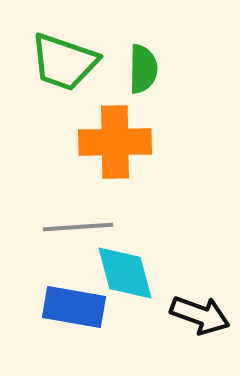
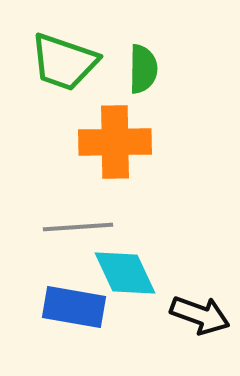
cyan diamond: rotated 10 degrees counterclockwise
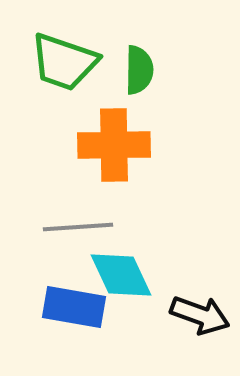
green semicircle: moved 4 px left, 1 px down
orange cross: moved 1 px left, 3 px down
cyan diamond: moved 4 px left, 2 px down
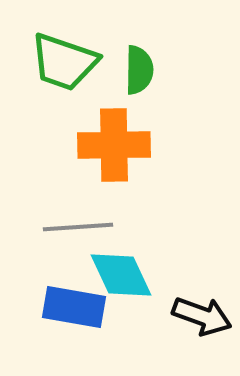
black arrow: moved 2 px right, 1 px down
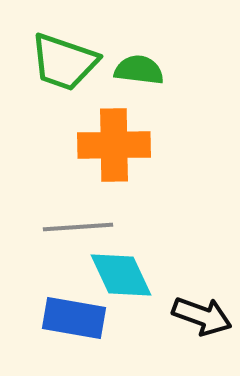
green semicircle: rotated 84 degrees counterclockwise
blue rectangle: moved 11 px down
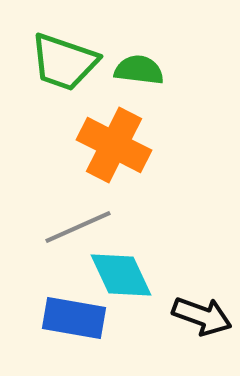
orange cross: rotated 28 degrees clockwise
gray line: rotated 20 degrees counterclockwise
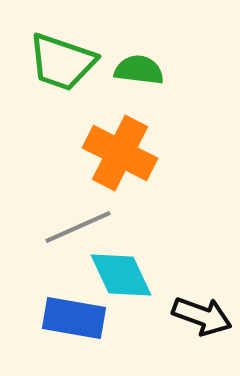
green trapezoid: moved 2 px left
orange cross: moved 6 px right, 8 px down
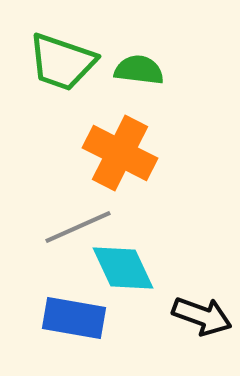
cyan diamond: moved 2 px right, 7 px up
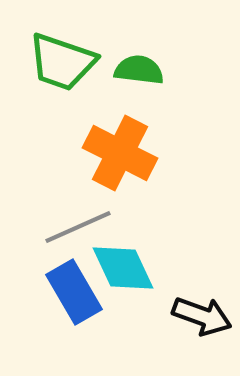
blue rectangle: moved 26 px up; rotated 50 degrees clockwise
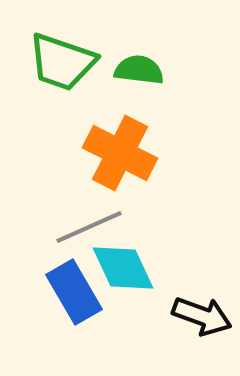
gray line: moved 11 px right
